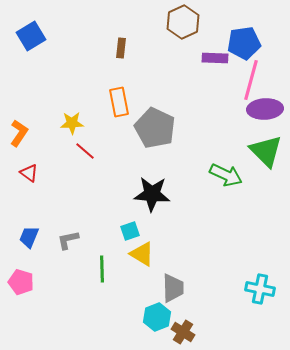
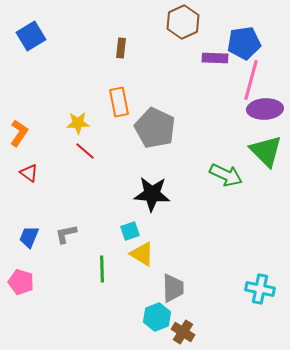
yellow star: moved 6 px right
gray L-shape: moved 2 px left, 6 px up
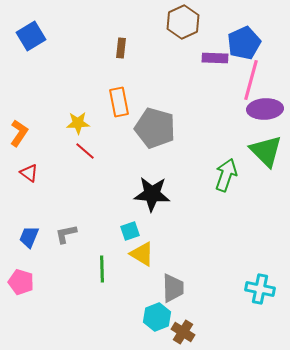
blue pentagon: rotated 16 degrees counterclockwise
gray pentagon: rotated 9 degrees counterclockwise
green arrow: rotated 96 degrees counterclockwise
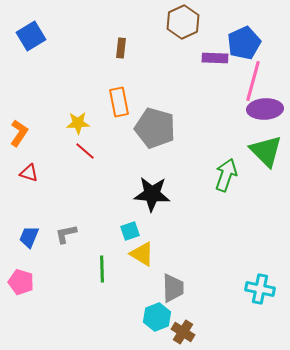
pink line: moved 2 px right, 1 px down
red triangle: rotated 18 degrees counterclockwise
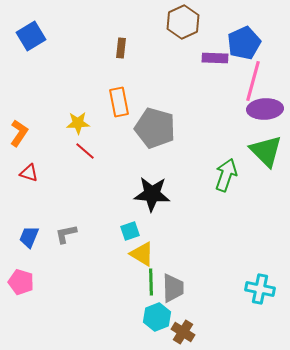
green line: moved 49 px right, 13 px down
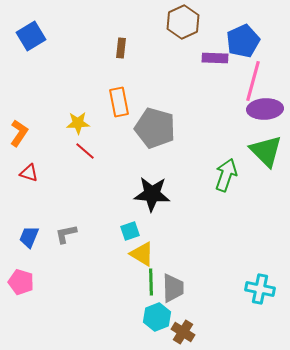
blue pentagon: moved 1 px left, 2 px up
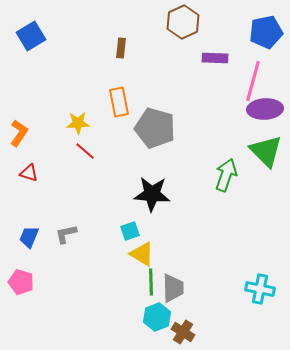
blue pentagon: moved 23 px right, 9 px up; rotated 12 degrees clockwise
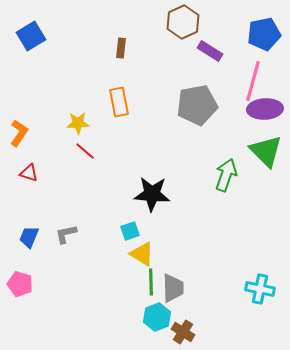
blue pentagon: moved 2 px left, 2 px down
purple rectangle: moved 5 px left, 7 px up; rotated 30 degrees clockwise
gray pentagon: moved 42 px right, 23 px up; rotated 27 degrees counterclockwise
pink pentagon: moved 1 px left, 2 px down
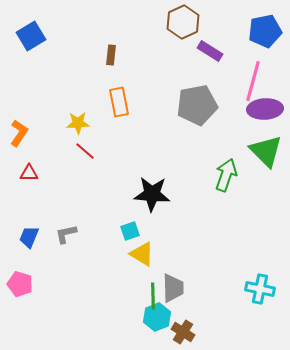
blue pentagon: moved 1 px right, 3 px up
brown rectangle: moved 10 px left, 7 px down
red triangle: rotated 18 degrees counterclockwise
green line: moved 2 px right, 14 px down
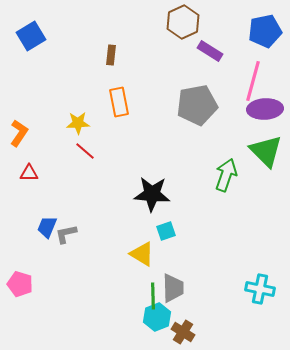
cyan square: moved 36 px right
blue trapezoid: moved 18 px right, 10 px up
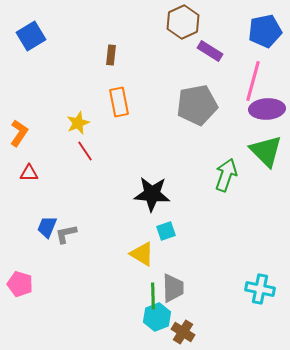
purple ellipse: moved 2 px right
yellow star: rotated 20 degrees counterclockwise
red line: rotated 15 degrees clockwise
